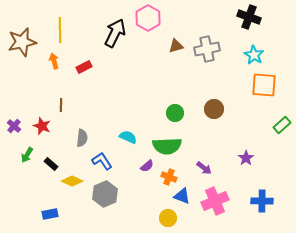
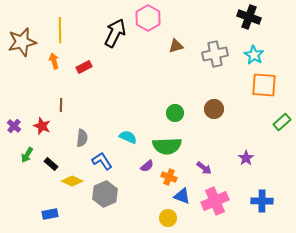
gray cross: moved 8 px right, 5 px down
green rectangle: moved 3 px up
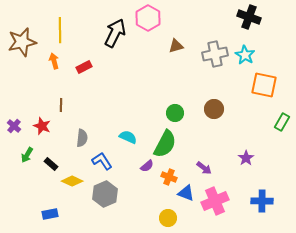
cyan star: moved 9 px left
orange square: rotated 8 degrees clockwise
green rectangle: rotated 18 degrees counterclockwise
green semicircle: moved 2 px left, 2 px up; rotated 60 degrees counterclockwise
blue triangle: moved 4 px right, 3 px up
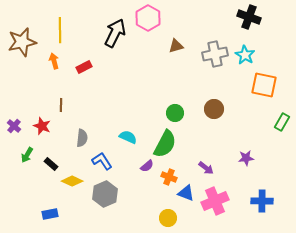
purple star: rotated 28 degrees clockwise
purple arrow: moved 2 px right
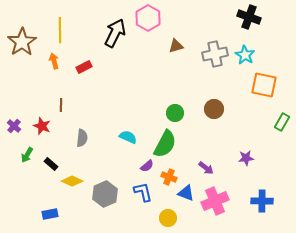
brown star: rotated 20 degrees counterclockwise
blue L-shape: moved 41 px right, 31 px down; rotated 20 degrees clockwise
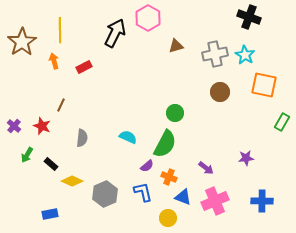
brown line: rotated 24 degrees clockwise
brown circle: moved 6 px right, 17 px up
blue triangle: moved 3 px left, 4 px down
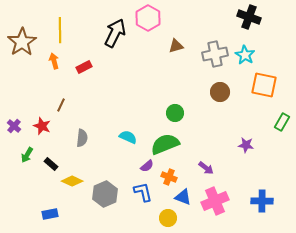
green semicircle: rotated 140 degrees counterclockwise
purple star: moved 13 px up; rotated 14 degrees clockwise
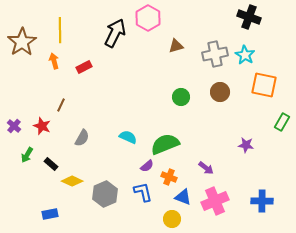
green circle: moved 6 px right, 16 px up
gray semicircle: rotated 24 degrees clockwise
yellow circle: moved 4 px right, 1 px down
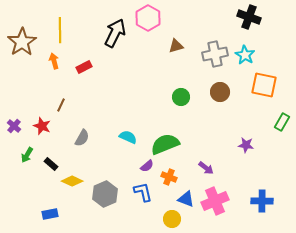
blue triangle: moved 3 px right, 2 px down
